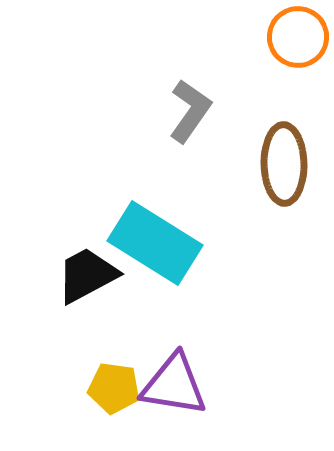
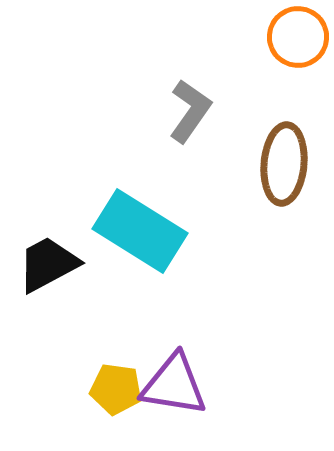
brown ellipse: rotated 6 degrees clockwise
cyan rectangle: moved 15 px left, 12 px up
black trapezoid: moved 39 px left, 11 px up
yellow pentagon: moved 2 px right, 1 px down
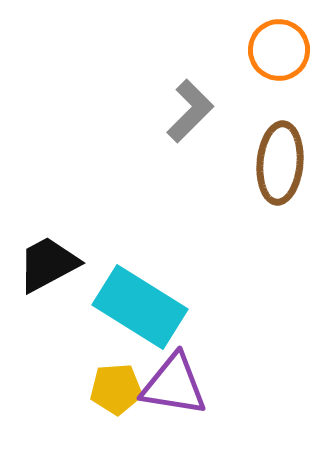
orange circle: moved 19 px left, 13 px down
gray L-shape: rotated 10 degrees clockwise
brown ellipse: moved 4 px left, 1 px up
cyan rectangle: moved 76 px down
yellow pentagon: rotated 12 degrees counterclockwise
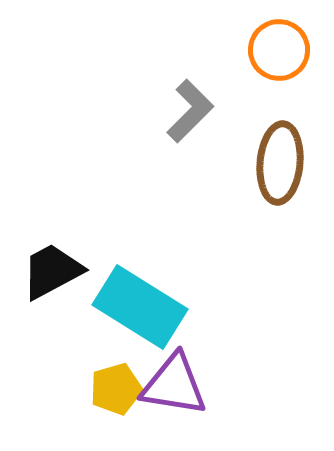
black trapezoid: moved 4 px right, 7 px down
yellow pentagon: rotated 12 degrees counterclockwise
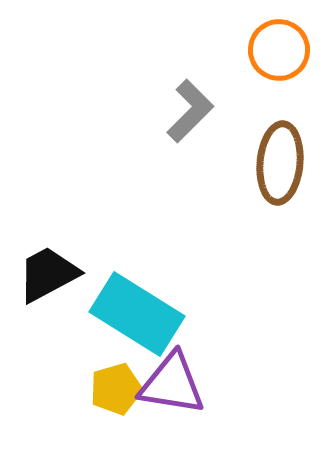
black trapezoid: moved 4 px left, 3 px down
cyan rectangle: moved 3 px left, 7 px down
purple triangle: moved 2 px left, 1 px up
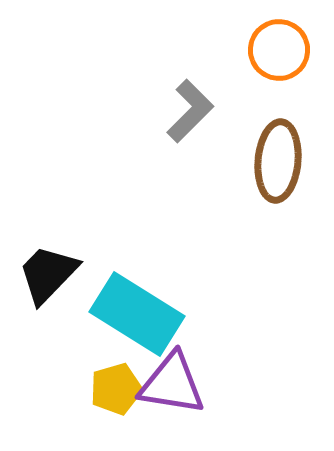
brown ellipse: moved 2 px left, 2 px up
black trapezoid: rotated 18 degrees counterclockwise
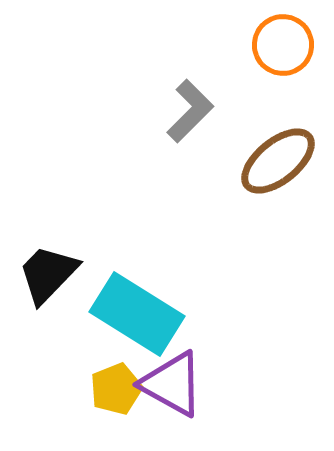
orange circle: moved 4 px right, 5 px up
brown ellipse: rotated 46 degrees clockwise
purple triangle: rotated 20 degrees clockwise
yellow pentagon: rotated 6 degrees counterclockwise
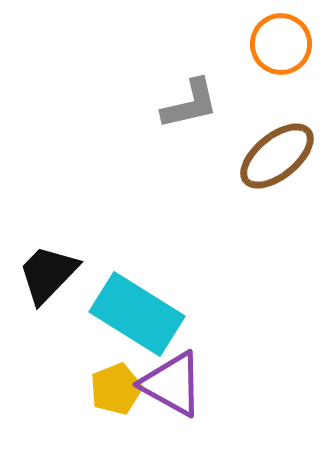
orange circle: moved 2 px left, 1 px up
gray L-shape: moved 7 px up; rotated 32 degrees clockwise
brown ellipse: moved 1 px left, 5 px up
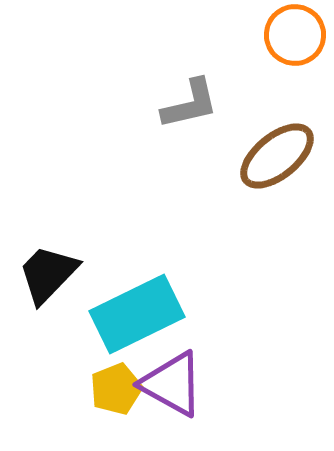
orange circle: moved 14 px right, 9 px up
cyan rectangle: rotated 58 degrees counterclockwise
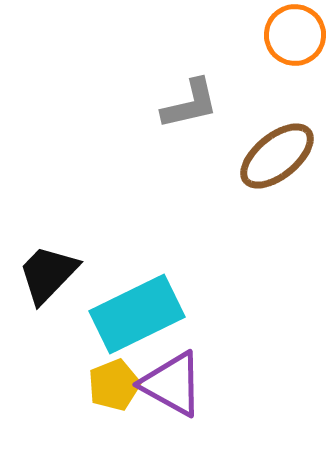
yellow pentagon: moved 2 px left, 4 px up
